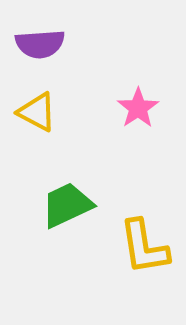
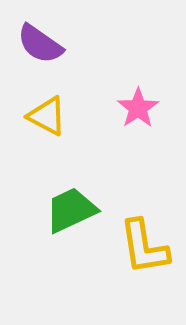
purple semicircle: rotated 39 degrees clockwise
yellow triangle: moved 10 px right, 4 px down
green trapezoid: moved 4 px right, 5 px down
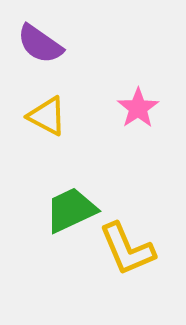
yellow L-shape: moved 17 px left, 2 px down; rotated 14 degrees counterclockwise
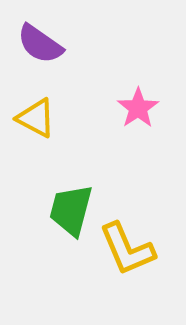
yellow triangle: moved 11 px left, 2 px down
green trapezoid: rotated 50 degrees counterclockwise
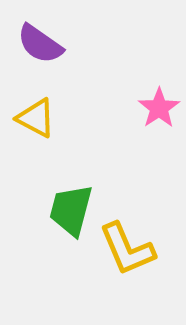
pink star: moved 21 px right
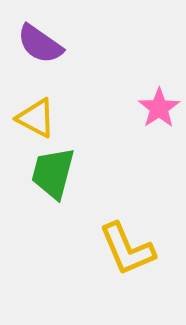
green trapezoid: moved 18 px left, 37 px up
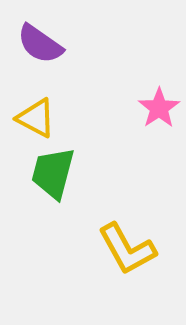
yellow L-shape: rotated 6 degrees counterclockwise
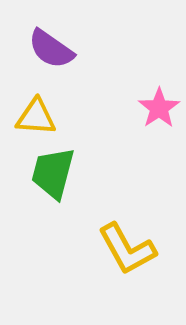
purple semicircle: moved 11 px right, 5 px down
yellow triangle: moved 1 px up; rotated 24 degrees counterclockwise
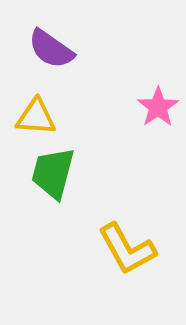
pink star: moved 1 px left, 1 px up
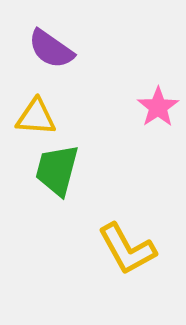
green trapezoid: moved 4 px right, 3 px up
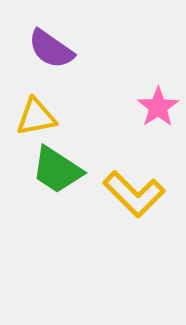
yellow triangle: rotated 15 degrees counterclockwise
green trapezoid: rotated 72 degrees counterclockwise
yellow L-shape: moved 7 px right, 55 px up; rotated 16 degrees counterclockwise
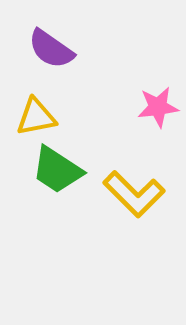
pink star: rotated 27 degrees clockwise
